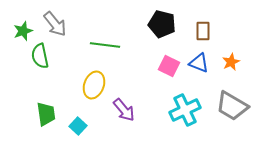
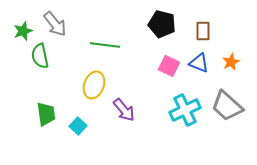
gray trapezoid: moved 5 px left; rotated 12 degrees clockwise
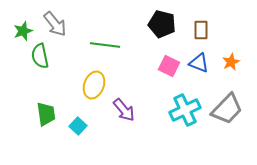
brown rectangle: moved 2 px left, 1 px up
gray trapezoid: moved 3 px down; rotated 88 degrees counterclockwise
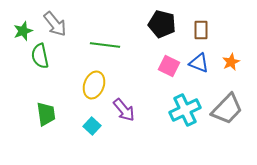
cyan square: moved 14 px right
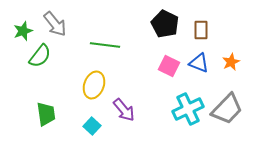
black pentagon: moved 3 px right; rotated 12 degrees clockwise
green semicircle: rotated 130 degrees counterclockwise
cyan cross: moved 3 px right, 1 px up
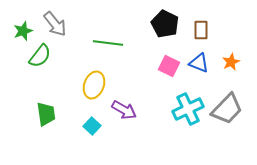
green line: moved 3 px right, 2 px up
purple arrow: rotated 20 degrees counterclockwise
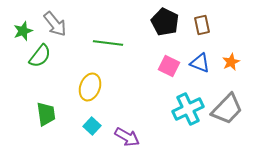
black pentagon: moved 2 px up
brown rectangle: moved 1 px right, 5 px up; rotated 12 degrees counterclockwise
blue triangle: moved 1 px right
yellow ellipse: moved 4 px left, 2 px down
purple arrow: moved 3 px right, 27 px down
